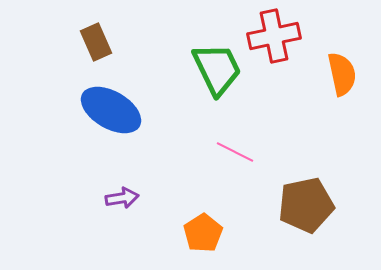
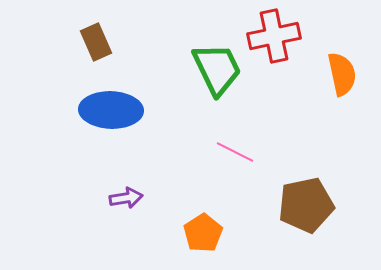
blue ellipse: rotated 28 degrees counterclockwise
purple arrow: moved 4 px right
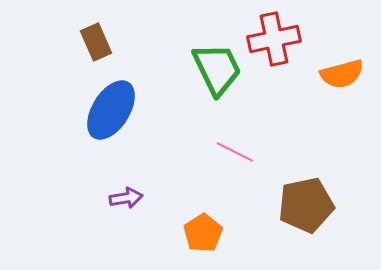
red cross: moved 3 px down
orange semicircle: rotated 87 degrees clockwise
blue ellipse: rotated 60 degrees counterclockwise
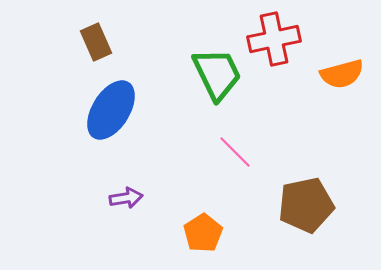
green trapezoid: moved 5 px down
pink line: rotated 18 degrees clockwise
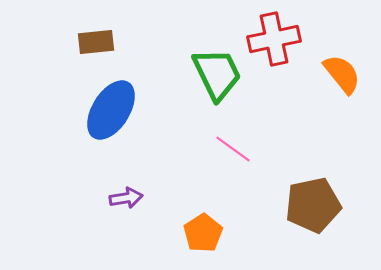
brown rectangle: rotated 72 degrees counterclockwise
orange semicircle: rotated 114 degrees counterclockwise
pink line: moved 2 px left, 3 px up; rotated 9 degrees counterclockwise
brown pentagon: moved 7 px right
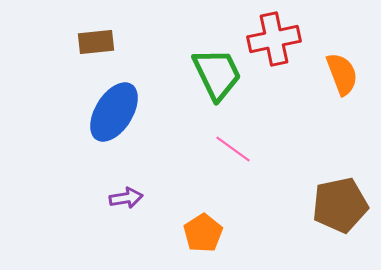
orange semicircle: rotated 18 degrees clockwise
blue ellipse: moved 3 px right, 2 px down
brown pentagon: moved 27 px right
